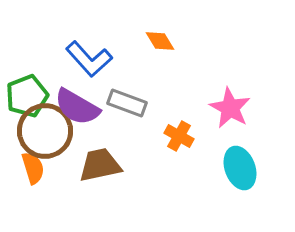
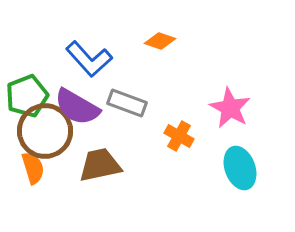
orange diamond: rotated 40 degrees counterclockwise
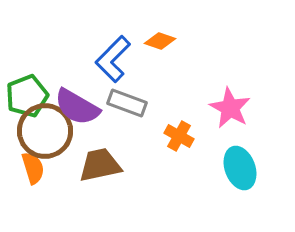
blue L-shape: moved 24 px right; rotated 87 degrees clockwise
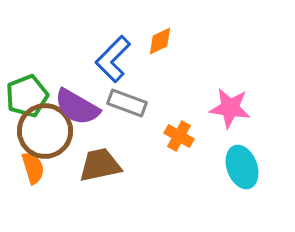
orange diamond: rotated 44 degrees counterclockwise
pink star: rotated 21 degrees counterclockwise
cyan ellipse: moved 2 px right, 1 px up
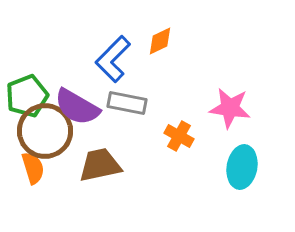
gray rectangle: rotated 9 degrees counterclockwise
cyan ellipse: rotated 30 degrees clockwise
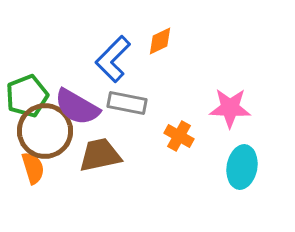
pink star: rotated 6 degrees counterclockwise
brown trapezoid: moved 10 px up
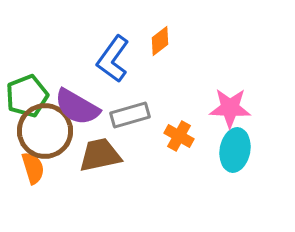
orange diamond: rotated 12 degrees counterclockwise
blue L-shape: rotated 9 degrees counterclockwise
gray rectangle: moved 3 px right, 12 px down; rotated 27 degrees counterclockwise
cyan ellipse: moved 7 px left, 17 px up
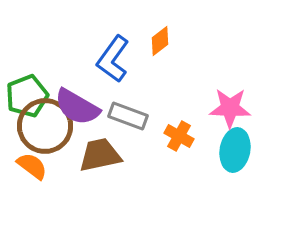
gray rectangle: moved 2 px left, 1 px down; rotated 36 degrees clockwise
brown circle: moved 5 px up
orange semicircle: moved 1 px left, 2 px up; rotated 36 degrees counterclockwise
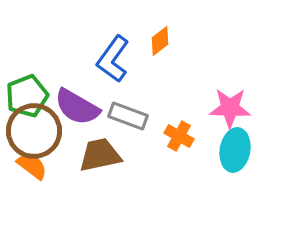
brown circle: moved 11 px left, 5 px down
